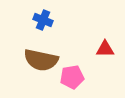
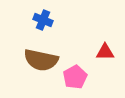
red triangle: moved 3 px down
pink pentagon: moved 3 px right; rotated 20 degrees counterclockwise
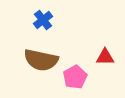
blue cross: rotated 30 degrees clockwise
red triangle: moved 5 px down
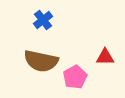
brown semicircle: moved 1 px down
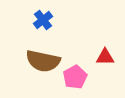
brown semicircle: moved 2 px right
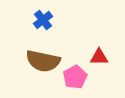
red triangle: moved 6 px left
